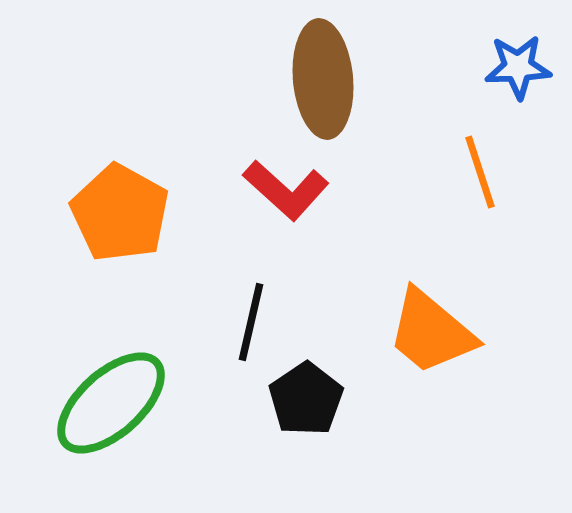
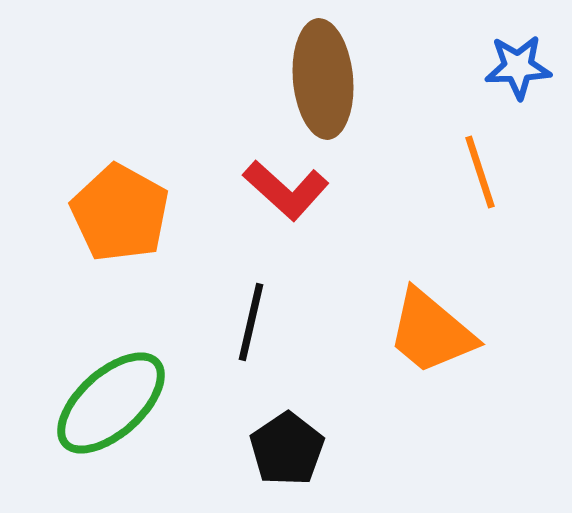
black pentagon: moved 19 px left, 50 px down
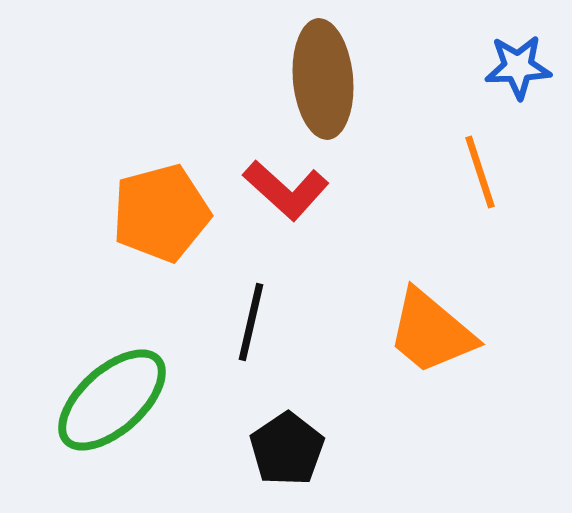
orange pentagon: moved 41 px right; rotated 28 degrees clockwise
green ellipse: moved 1 px right, 3 px up
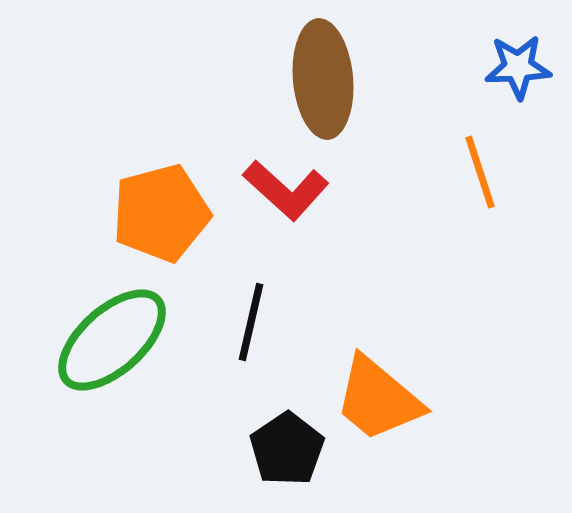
orange trapezoid: moved 53 px left, 67 px down
green ellipse: moved 60 px up
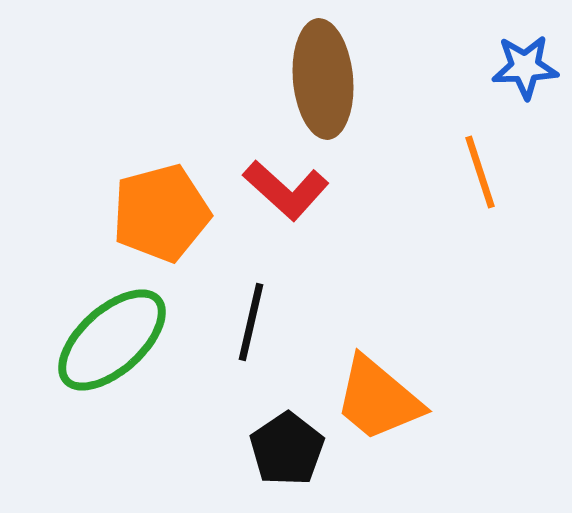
blue star: moved 7 px right
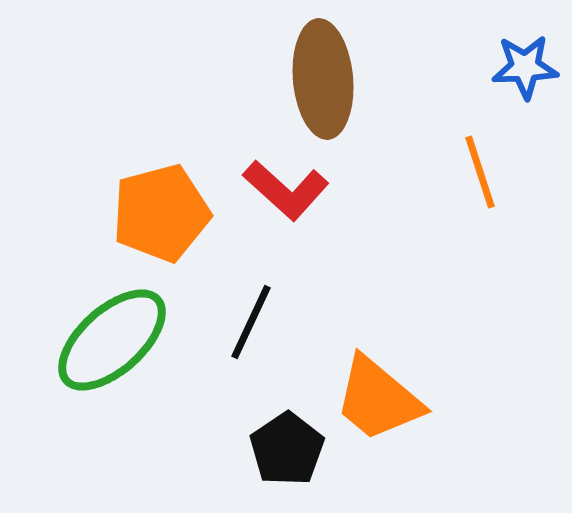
black line: rotated 12 degrees clockwise
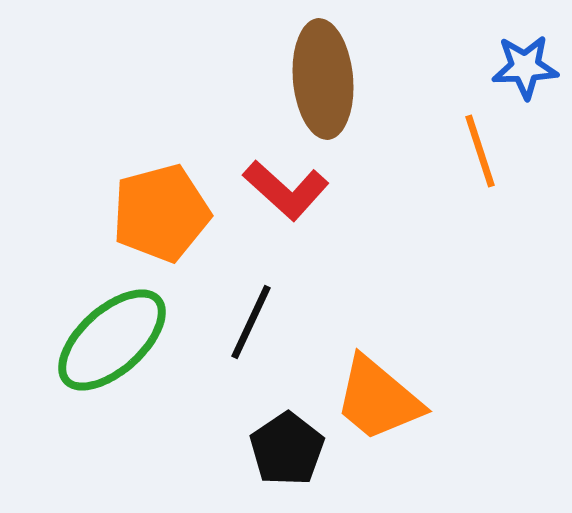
orange line: moved 21 px up
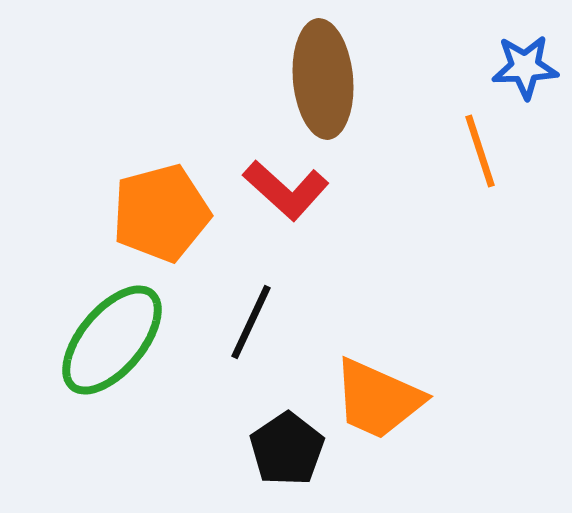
green ellipse: rotated 8 degrees counterclockwise
orange trapezoid: rotated 16 degrees counterclockwise
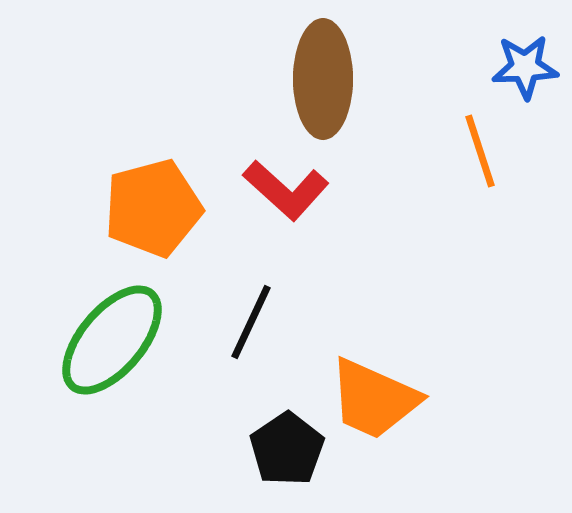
brown ellipse: rotated 5 degrees clockwise
orange pentagon: moved 8 px left, 5 px up
orange trapezoid: moved 4 px left
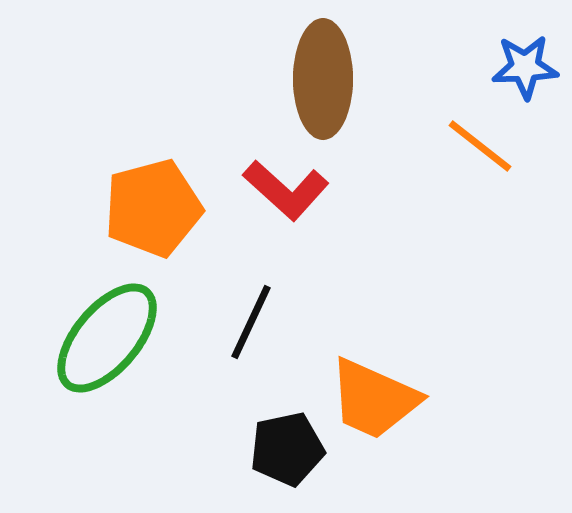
orange line: moved 5 px up; rotated 34 degrees counterclockwise
green ellipse: moved 5 px left, 2 px up
black pentagon: rotated 22 degrees clockwise
